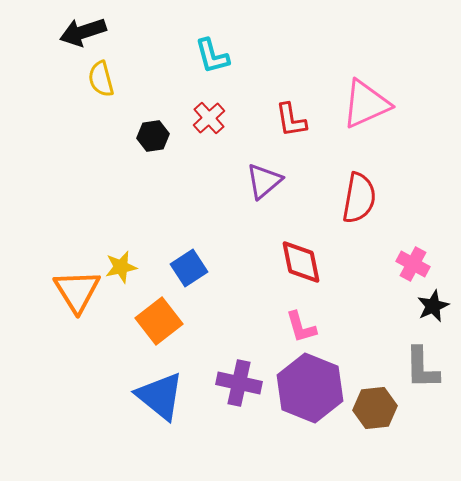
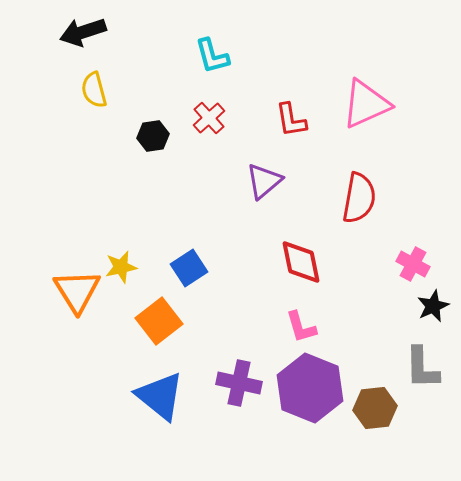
yellow semicircle: moved 7 px left, 11 px down
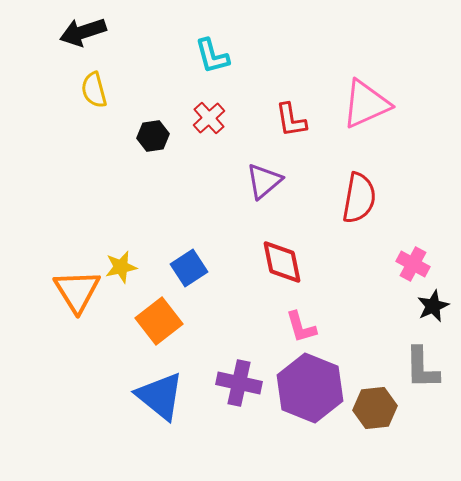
red diamond: moved 19 px left
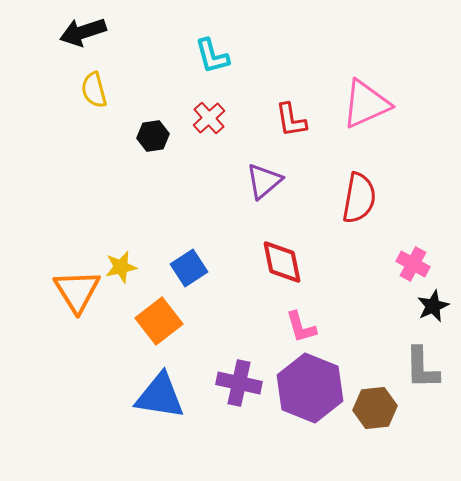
blue triangle: rotated 30 degrees counterclockwise
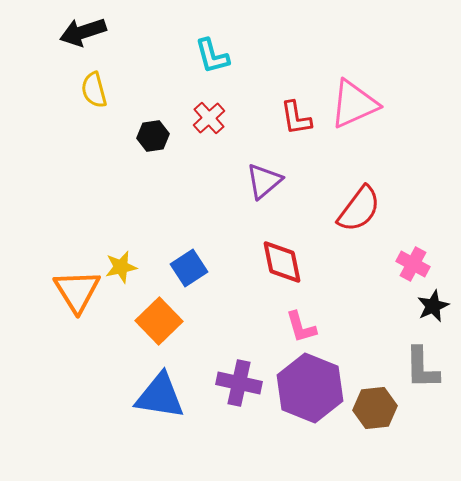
pink triangle: moved 12 px left
red L-shape: moved 5 px right, 2 px up
red semicircle: moved 11 px down; rotated 27 degrees clockwise
orange square: rotated 6 degrees counterclockwise
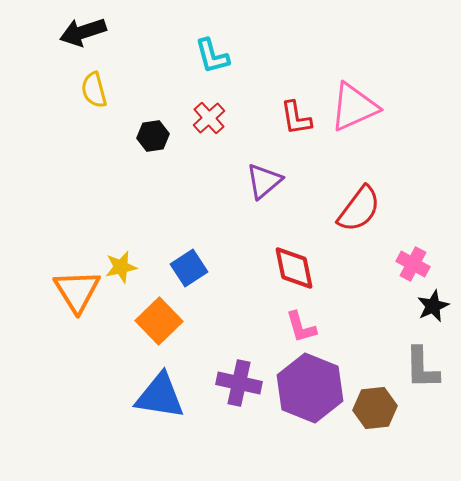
pink triangle: moved 3 px down
red diamond: moved 12 px right, 6 px down
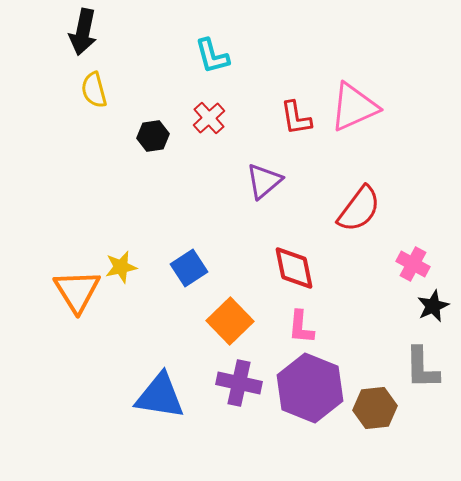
black arrow: rotated 60 degrees counterclockwise
orange square: moved 71 px right
pink L-shape: rotated 21 degrees clockwise
